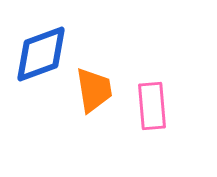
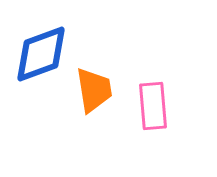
pink rectangle: moved 1 px right
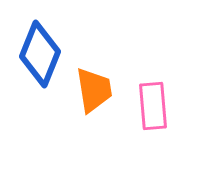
blue diamond: moved 1 px left; rotated 48 degrees counterclockwise
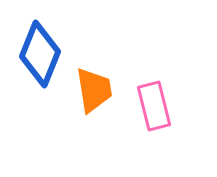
pink rectangle: moved 1 px right; rotated 9 degrees counterclockwise
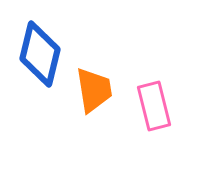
blue diamond: rotated 8 degrees counterclockwise
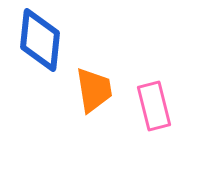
blue diamond: moved 14 px up; rotated 8 degrees counterclockwise
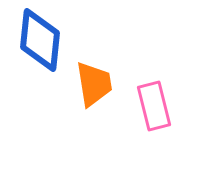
orange trapezoid: moved 6 px up
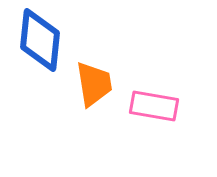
pink rectangle: rotated 66 degrees counterclockwise
